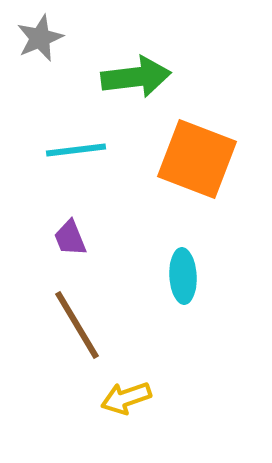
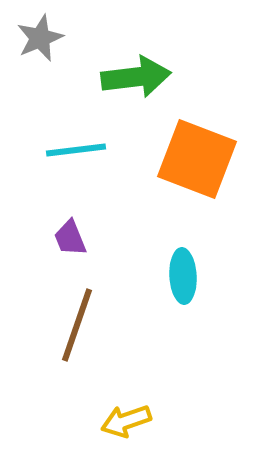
brown line: rotated 50 degrees clockwise
yellow arrow: moved 23 px down
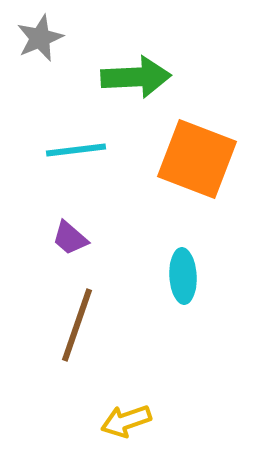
green arrow: rotated 4 degrees clockwise
purple trapezoid: rotated 27 degrees counterclockwise
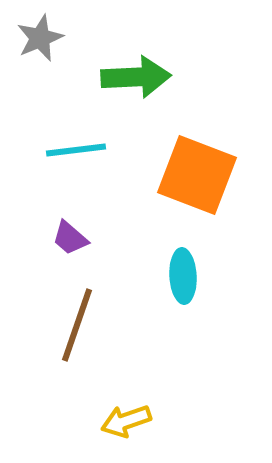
orange square: moved 16 px down
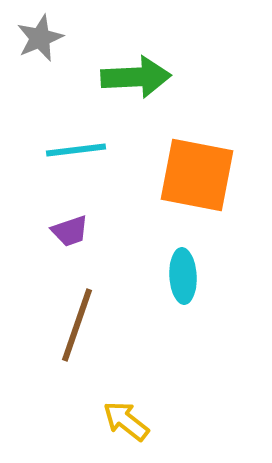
orange square: rotated 10 degrees counterclockwise
purple trapezoid: moved 7 px up; rotated 60 degrees counterclockwise
yellow arrow: rotated 57 degrees clockwise
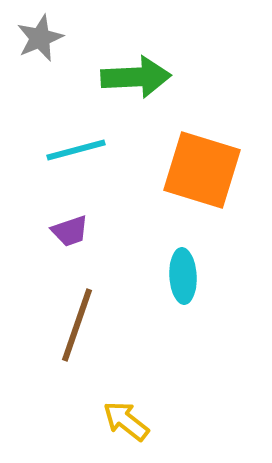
cyan line: rotated 8 degrees counterclockwise
orange square: moved 5 px right, 5 px up; rotated 6 degrees clockwise
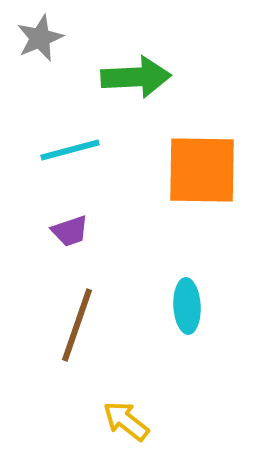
cyan line: moved 6 px left
orange square: rotated 16 degrees counterclockwise
cyan ellipse: moved 4 px right, 30 px down
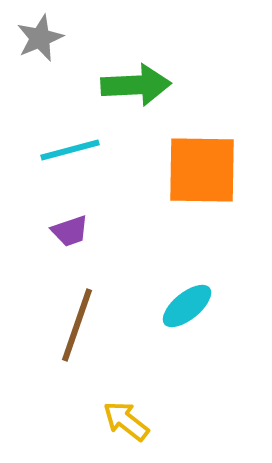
green arrow: moved 8 px down
cyan ellipse: rotated 54 degrees clockwise
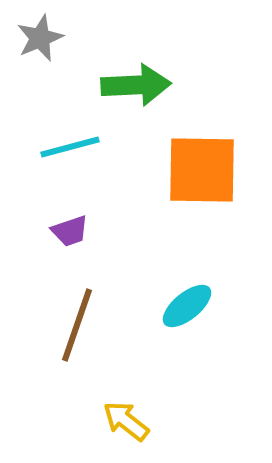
cyan line: moved 3 px up
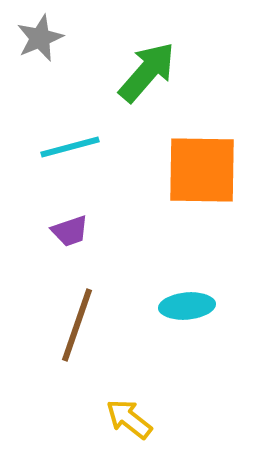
green arrow: moved 11 px right, 13 px up; rotated 46 degrees counterclockwise
cyan ellipse: rotated 34 degrees clockwise
yellow arrow: moved 3 px right, 2 px up
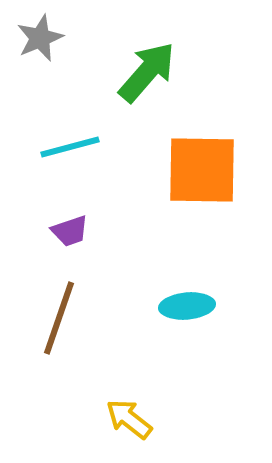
brown line: moved 18 px left, 7 px up
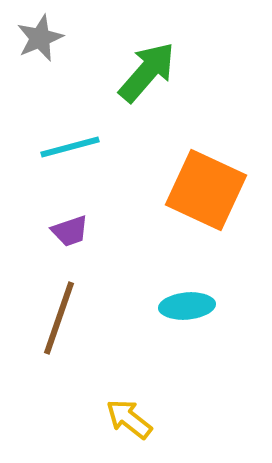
orange square: moved 4 px right, 20 px down; rotated 24 degrees clockwise
